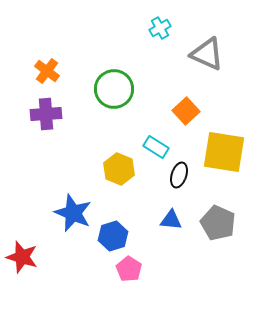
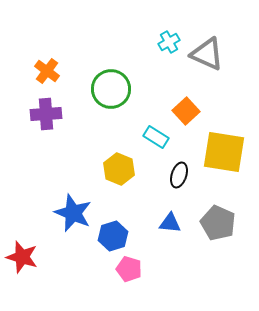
cyan cross: moved 9 px right, 14 px down
green circle: moved 3 px left
cyan rectangle: moved 10 px up
blue triangle: moved 1 px left, 3 px down
pink pentagon: rotated 15 degrees counterclockwise
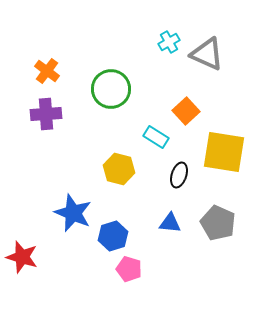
yellow hexagon: rotated 8 degrees counterclockwise
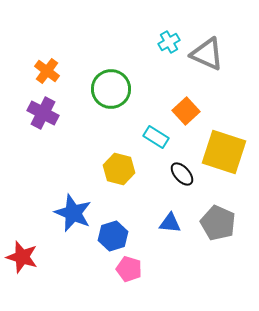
purple cross: moved 3 px left, 1 px up; rotated 32 degrees clockwise
yellow square: rotated 9 degrees clockwise
black ellipse: moved 3 px right, 1 px up; rotated 60 degrees counterclockwise
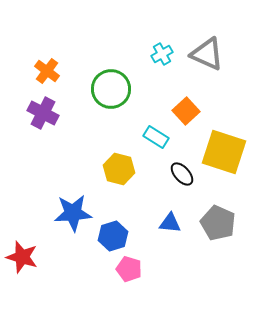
cyan cross: moved 7 px left, 12 px down
blue star: rotated 27 degrees counterclockwise
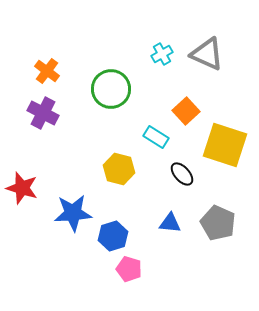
yellow square: moved 1 px right, 7 px up
red star: moved 69 px up
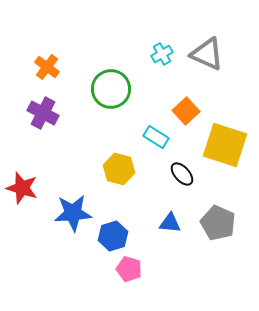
orange cross: moved 4 px up
